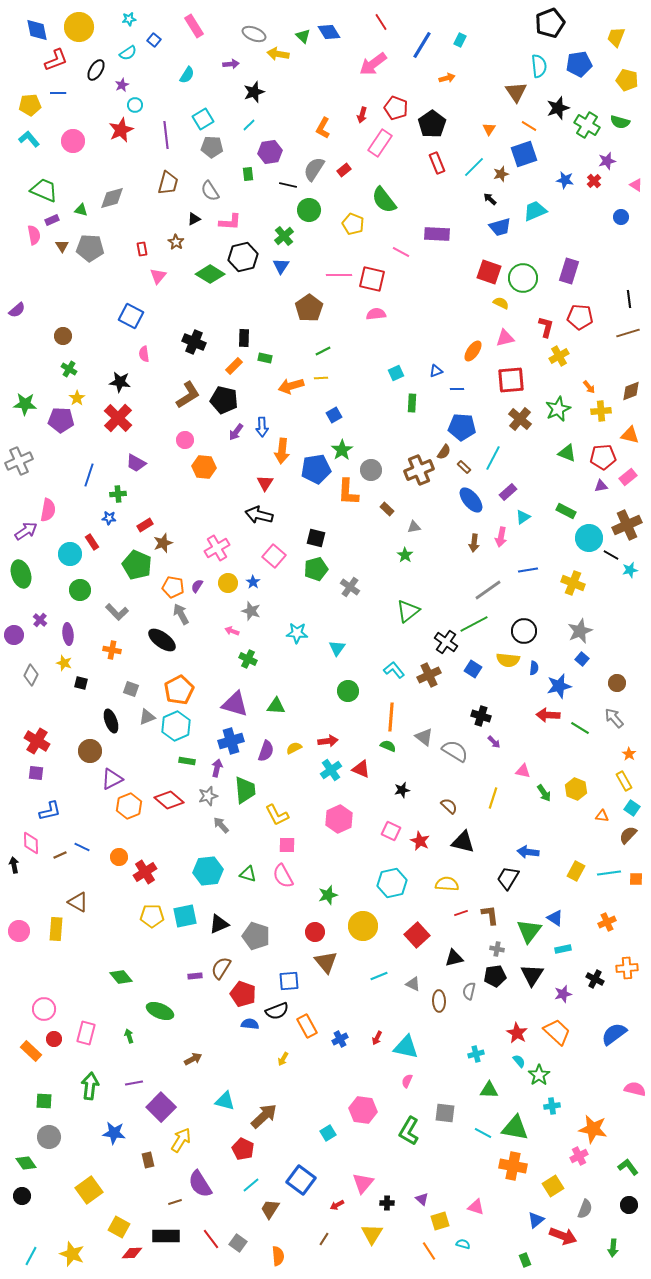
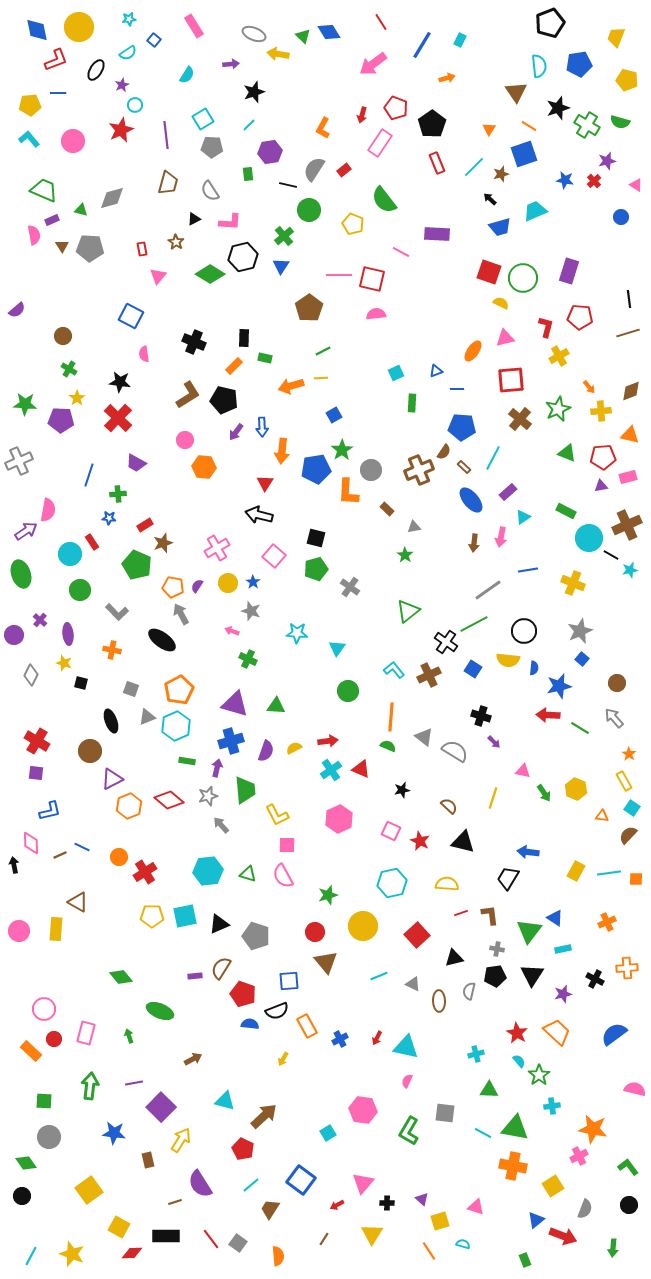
pink rectangle at (628, 477): rotated 24 degrees clockwise
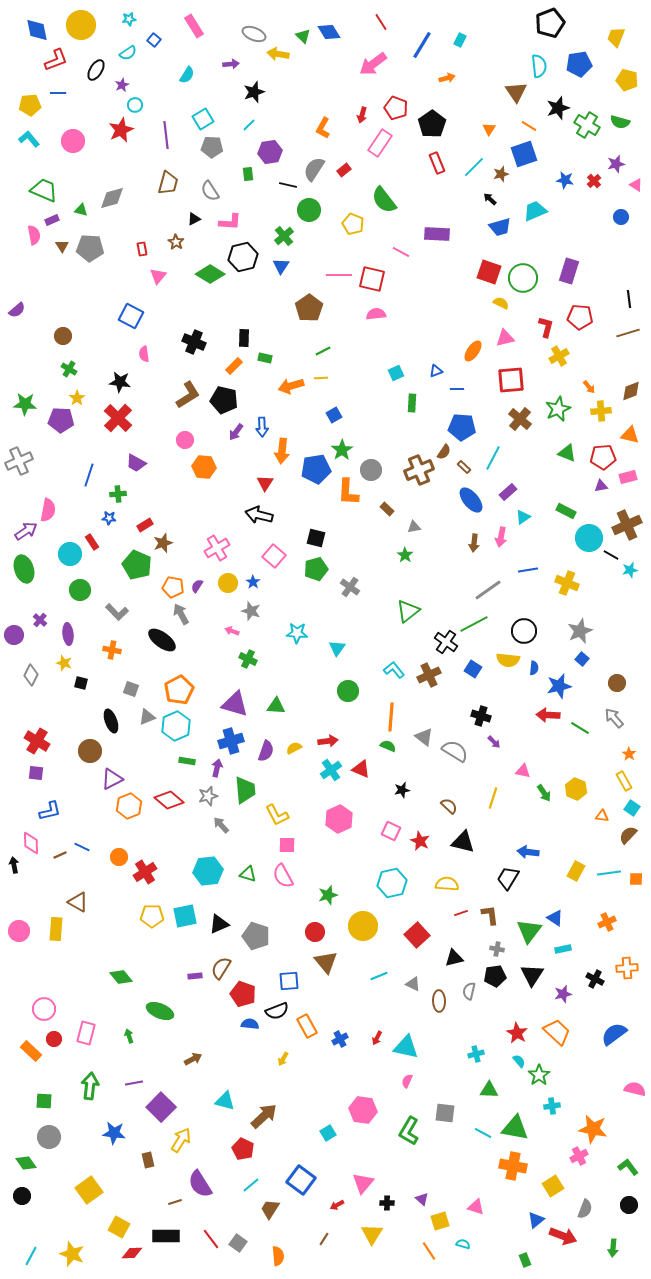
yellow circle at (79, 27): moved 2 px right, 2 px up
purple star at (607, 161): moved 9 px right, 3 px down
green ellipse at (21, 574): moved 3 px right, 5 px up
yellow cross at (573, 583): moved 6 px left
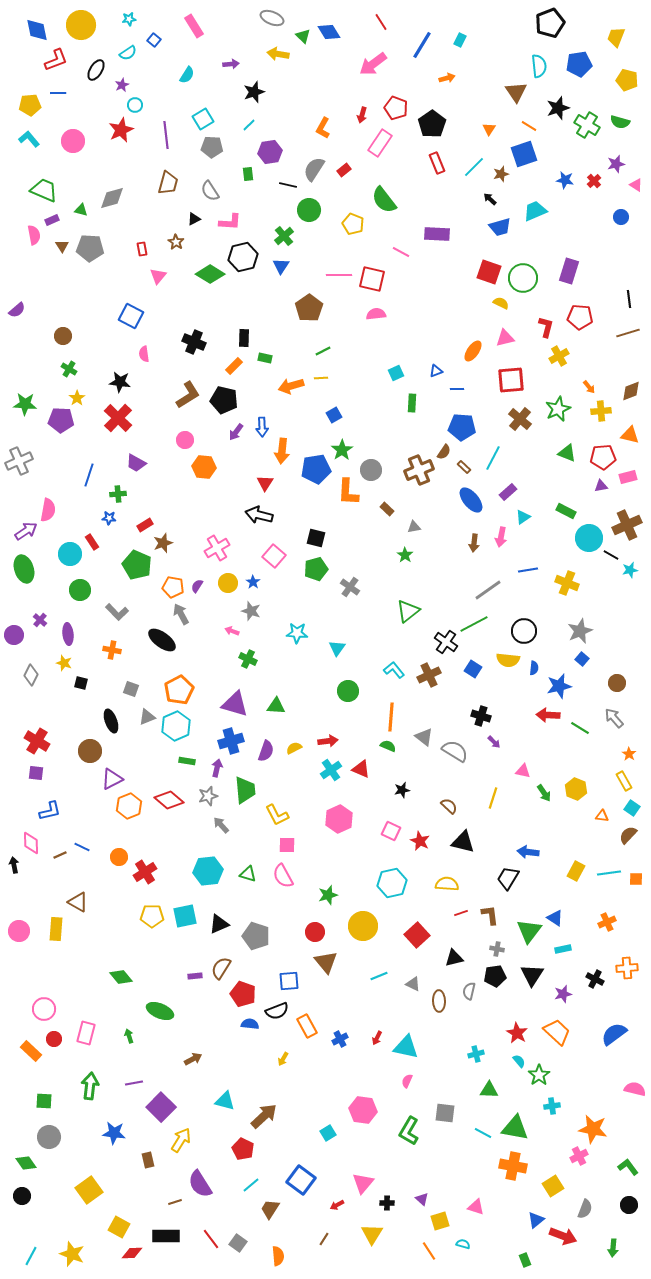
gray ellipse at (254, 34): moved 18 px right, 16 px up
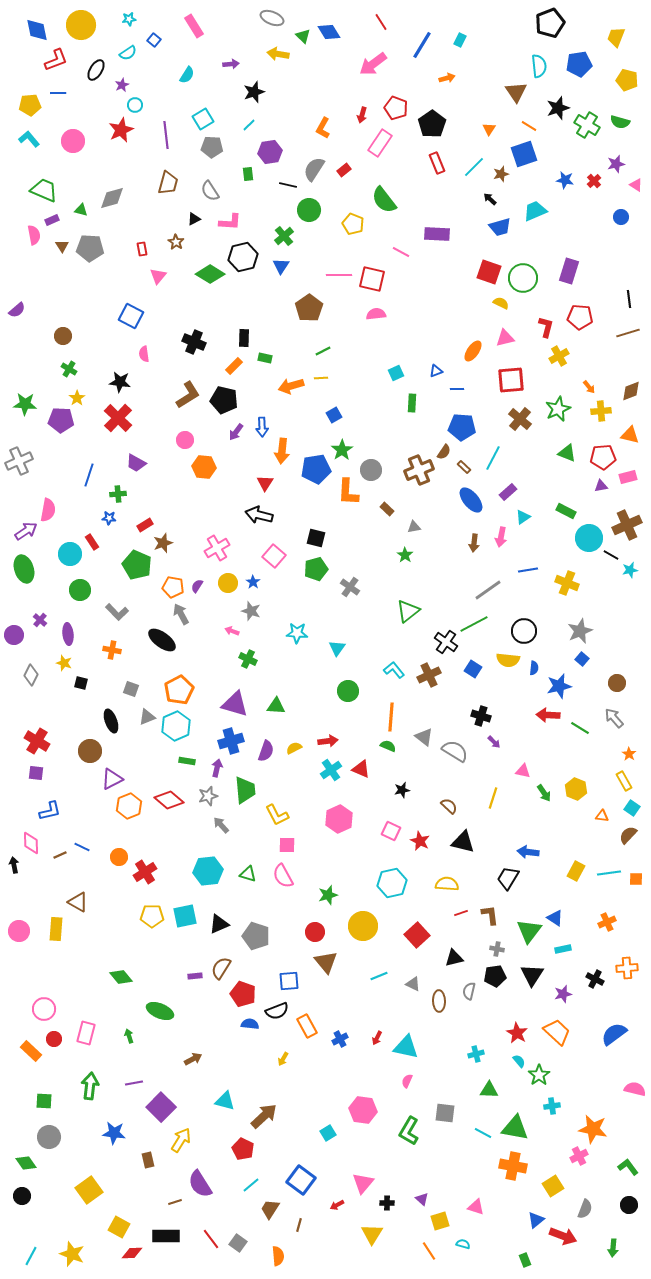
brown line at (324, 1239): moved 25 px left, 14 px up; rotated 16 degrees counterclockwise
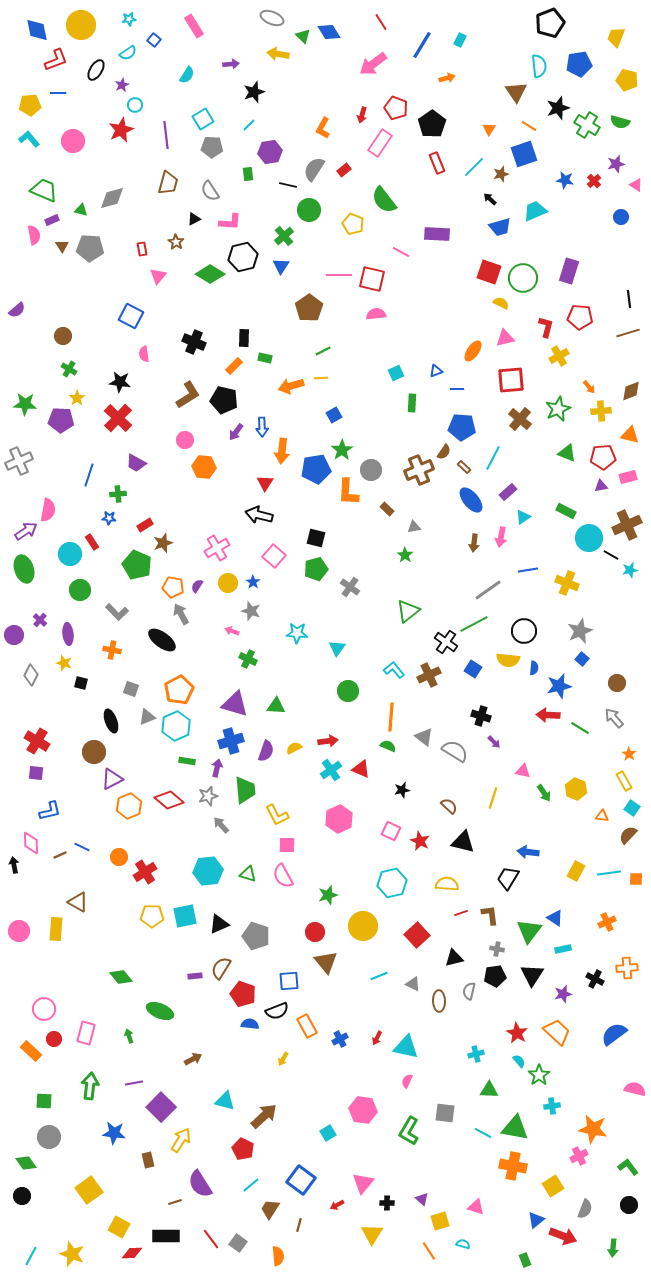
brown circle at (90, 751): moved 4 px right, 1 px down
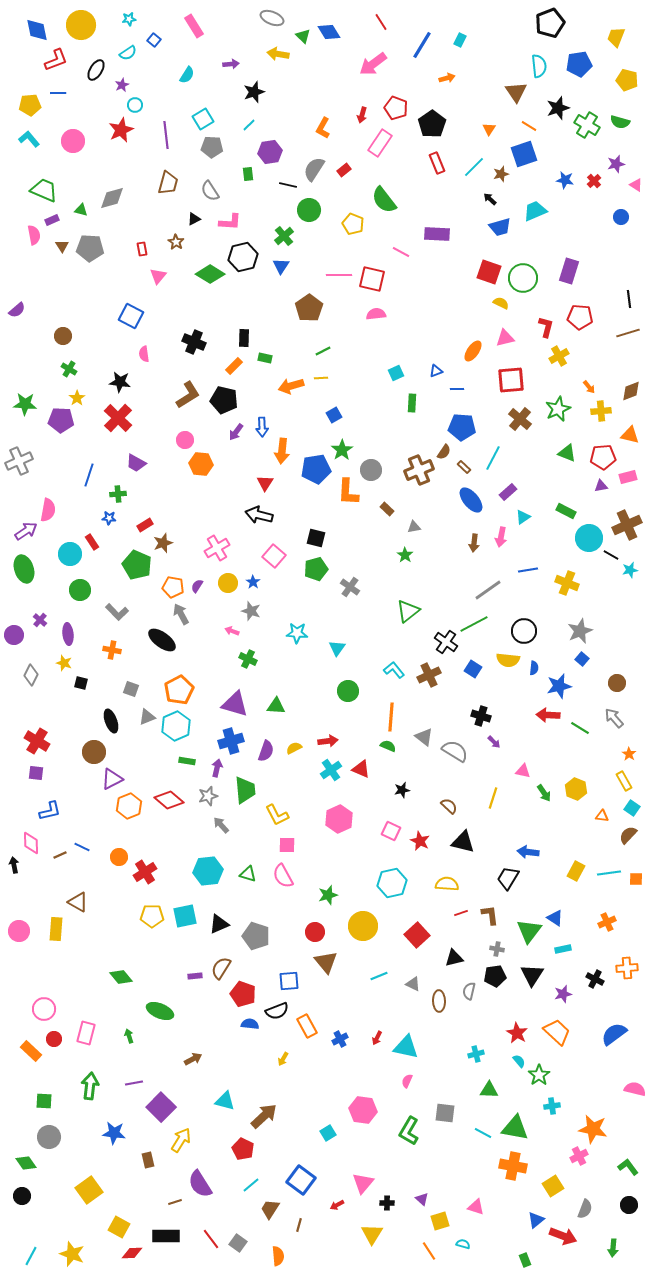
orange hexagon at (204, 467): moved 3 px left, 3 px up
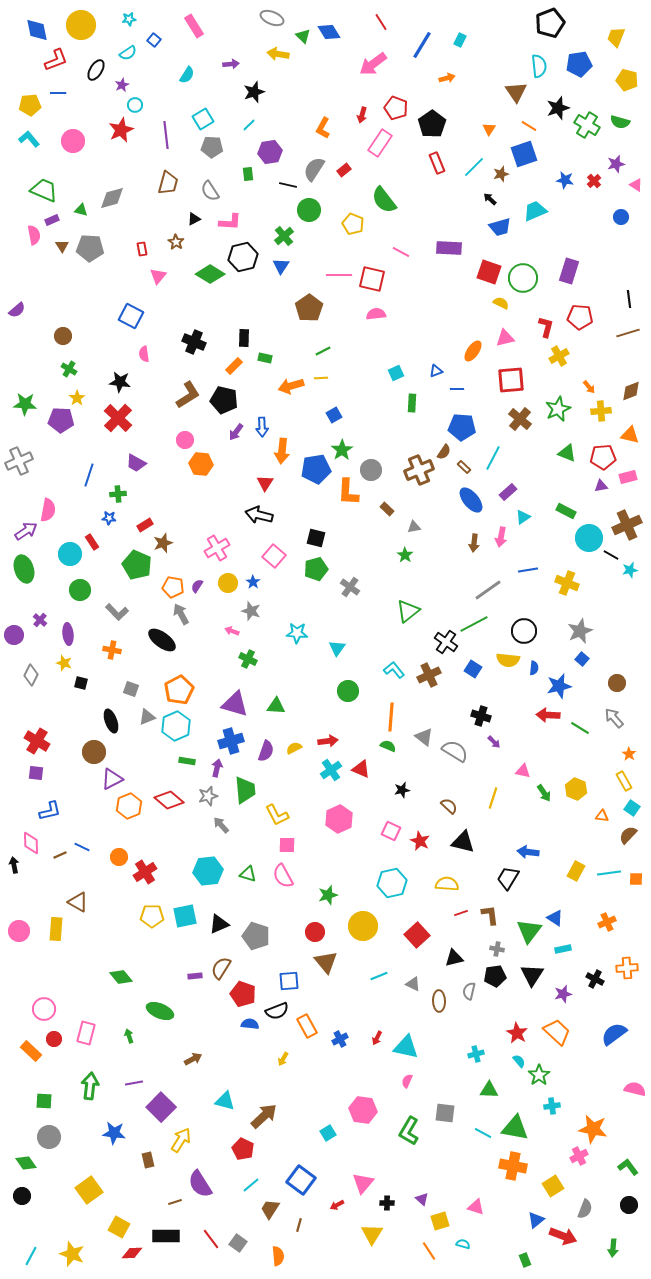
purple rectangle at (437, 234): moved 12 px right, 14 px down
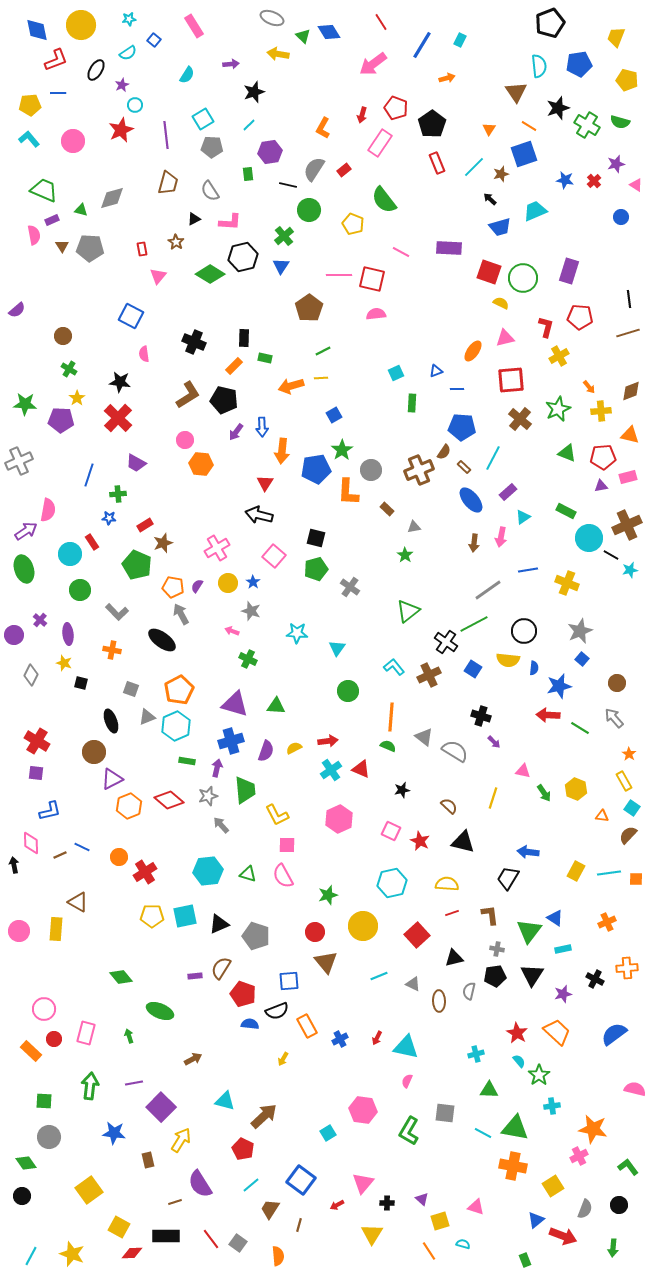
cyan L-shape at (394, 670): moved 3 px up
red line at (461, 913): moved 9 px left
black circle at (629, 1205): moved 10 px left
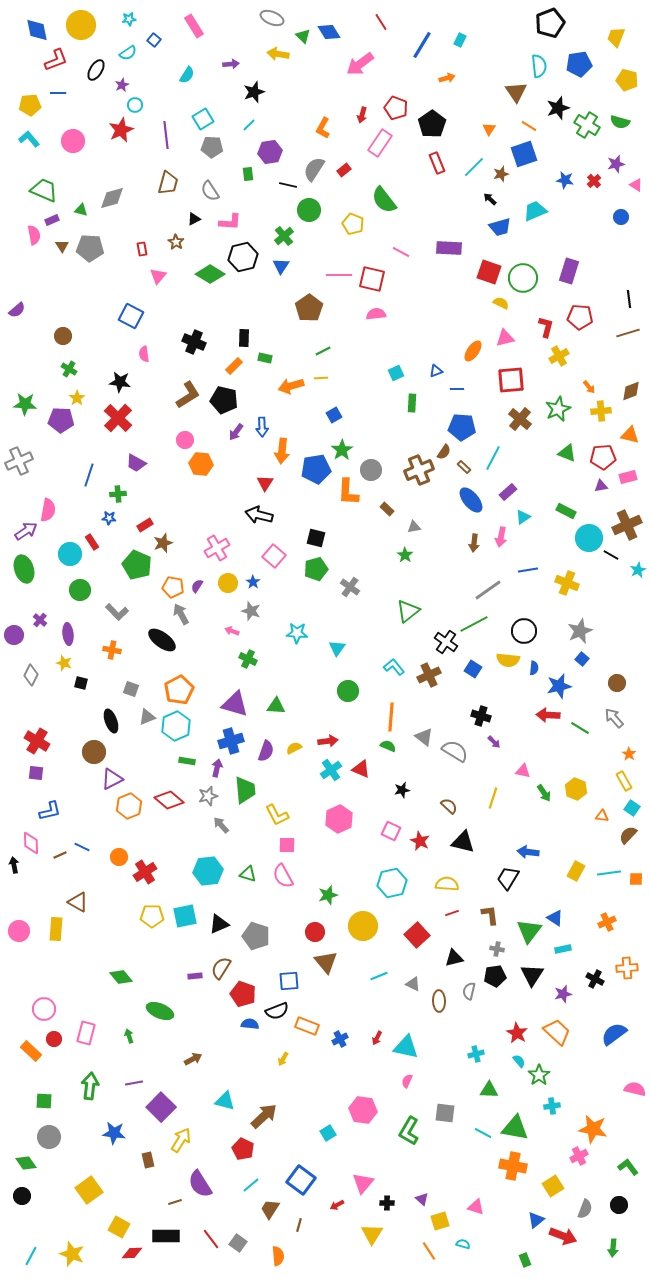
pink arrow at (373, 64): moved 13 px left
cyan star at (630, 570): moved 8 px right; rotated 14 degrees counterclockwise
orange rectangle at (307, 1026): rotated 40 degrees counterclockwise
